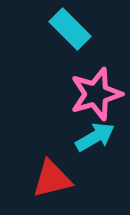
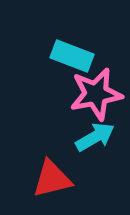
cyan rectangle: moved 2 px right, 27 px down; rotated 24 degrees counterclockwise
pink star: rotated 6 degrees clockwise
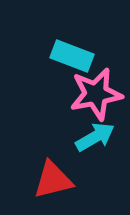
red triangle: moved 1 px right, 1 px down
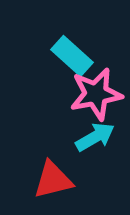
cyan rectangle: rotated 21 degrees clockwise
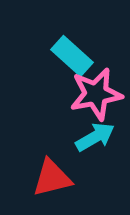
red triangle: moved 1 px left, 2 px up
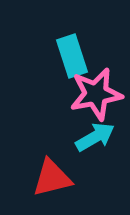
cyan rectangle: rotated 30 degrees clockwise
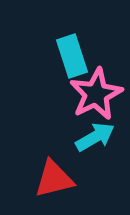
pink star: rotated 16 degrees counterclockwise
red triangle: moved 2 px right, 1 px down
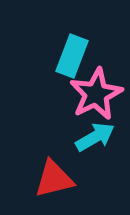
cyan rectangle: rotated 39 degrees clockwise
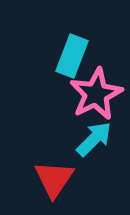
cyan arrow: moved 1 px left, 2 px down; rotated 15 degrees counterclockwise
red triangle: rotated 42 degrees counterclockwise
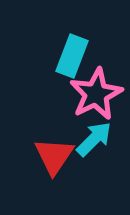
red triangle: moved 23 px up
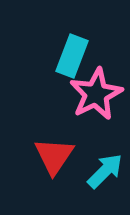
cyan arrow: moved 11 px right, 32 px down
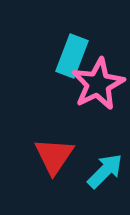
pink star: moved 2 px right, 10 px up
